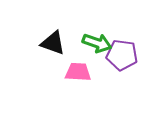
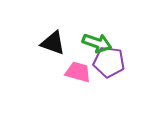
purple pentagon: moved 13 px left, 7 px down
pink trapezoid: rotated 12 degrees clockwise
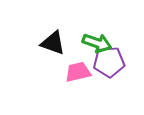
purple pentagon: rotated 12 degrees counterclockwise
pink trapezoid: rotated 28 degrees counterclockwise
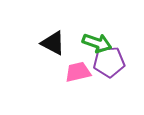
black triangle: rotated 8 degrees clockwise
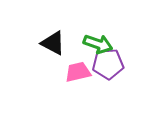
green arrow: moved 1 px right, 1 px down
purple pentagon: moved 1 px left, 2 px down
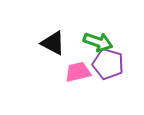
green arrow: moved 2 px up
purple pentagon: rotated 20 degrees clockwise
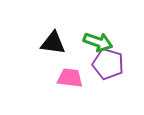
black triangle: rotated 20 degrees counterclockwise
pink trapezoid: moved 8 px left, 6 px down; rotated 20 degrees clockwise
